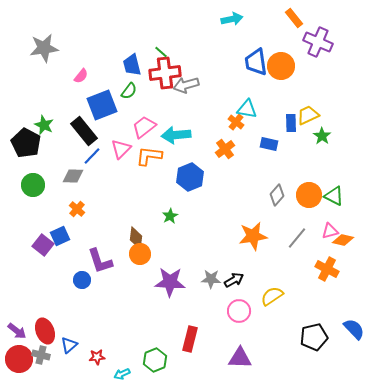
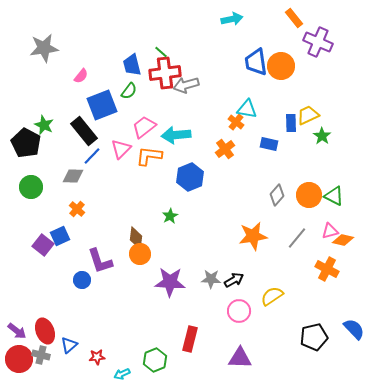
green circle at (33, 185): moved 2 px left, 2 px down
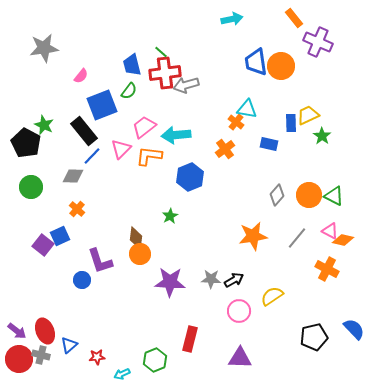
pink triangle at (330, 231): rotated 42 degrees clockwise
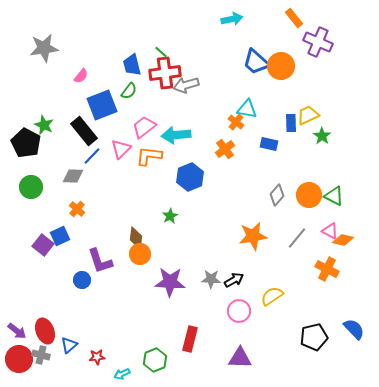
blue trapezoid at (256, 62): rotated 40 degrees counterclockwise
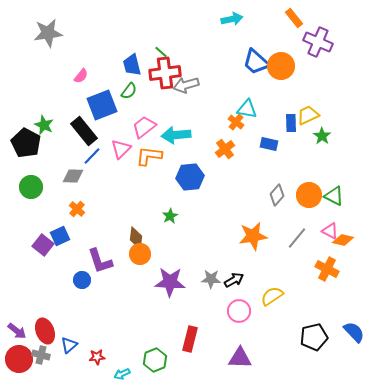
gray star at (44, 48): moved 4 px right, 15 px up
blue hexagon at (190, 177): rotated 16 degrees clockwise
blue semicircle at (354, 329): moved 3 px down
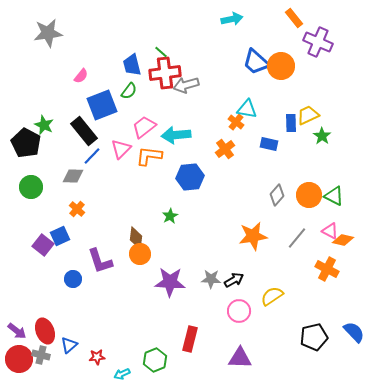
blue circle at (82, 280): moved 9 px left, 1 px up
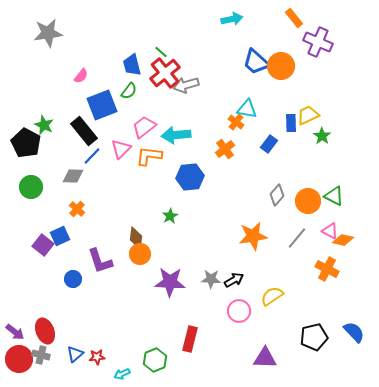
red cross at (165, 73): rotated 32 degrees counterclockwise
blue rectangle at (269, 144): rotated 66 degrees counterclockwise
orange circle at (309, 195): moved 1 px left, 6 px down
purple arrow at (17, 331): moved 2 px left, 1 px down
blue triangle at (69, 345): moved 6 px right, 9 px down
purple triangle at (240, 358): moved 25 px right
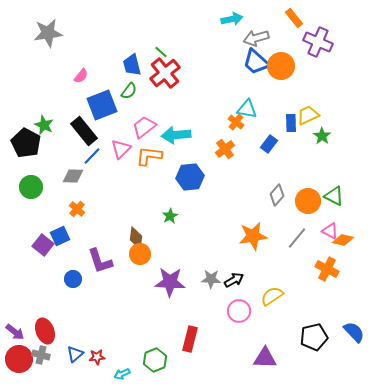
gray arrow at (186, 85): moved 70 px right, 47 px up
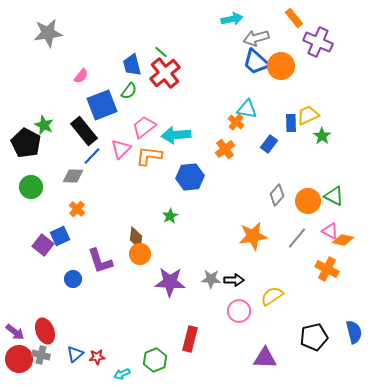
black arrow at (234, 280): rotated 30 degrees clockwise
blue semicircle at (354, 332): rotated 30 degrees clockwise
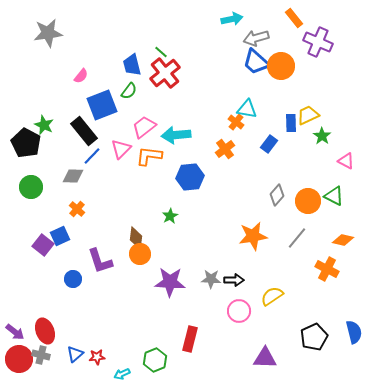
pink triangle at (330, 231): moved 16 px right, 70 px up
black pentagon at (314, 337): rotated 12 degrees counterclockwise
